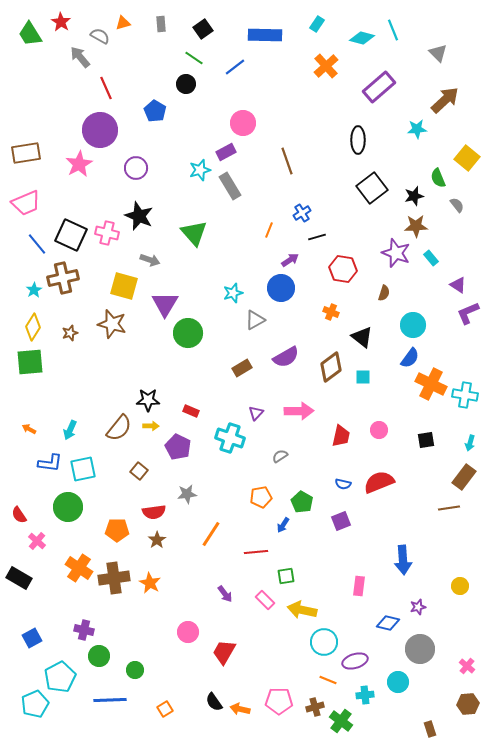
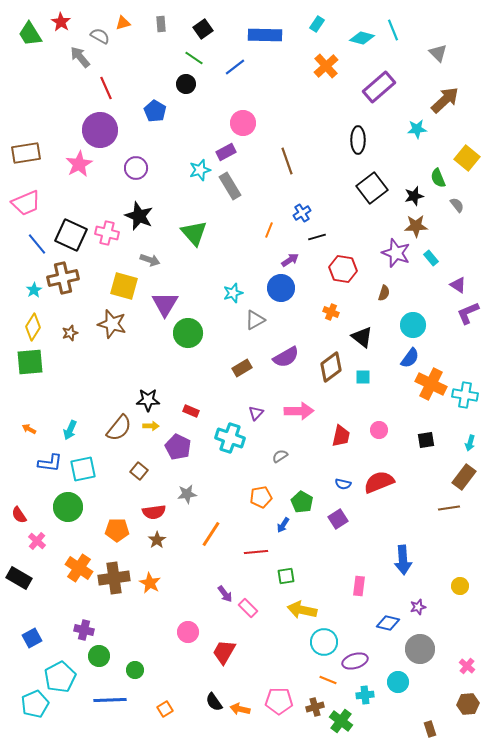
purple square at (341, 521): moved 3 px left, 2 px up; rotated 12 degrees counterclockwise
pink rectangle at (265, 600): moved 17 px left, 8 px down
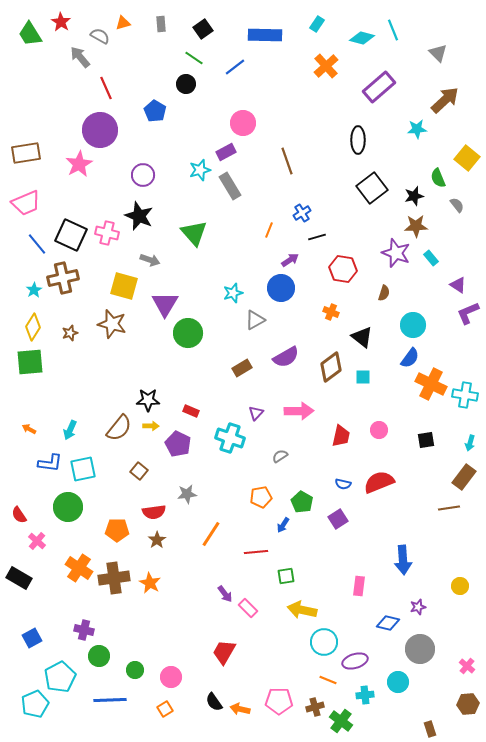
purple circle at (136, 168): moved 7 px right, 7 px down
purple pentagon at (178, 447): moved 3 px up
pink circle at (188, 632): moved 17 px left, 45 px down
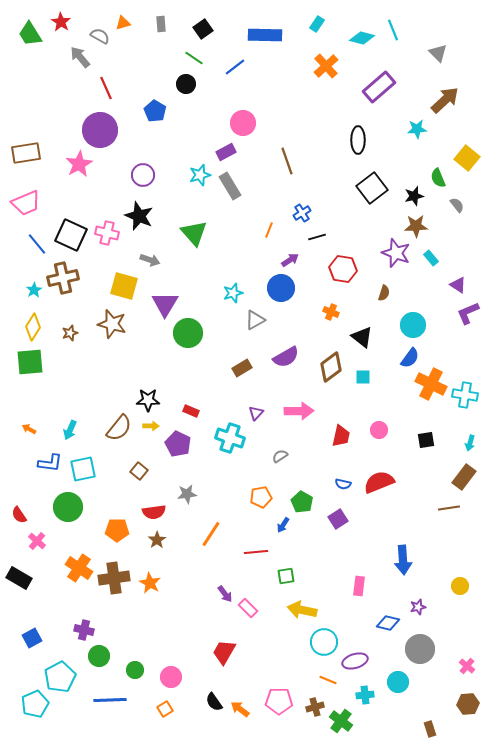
cyan star at (200, 170): moved 5 px down
orange arrow at (240, 709): rotated 24 degrees clockwise
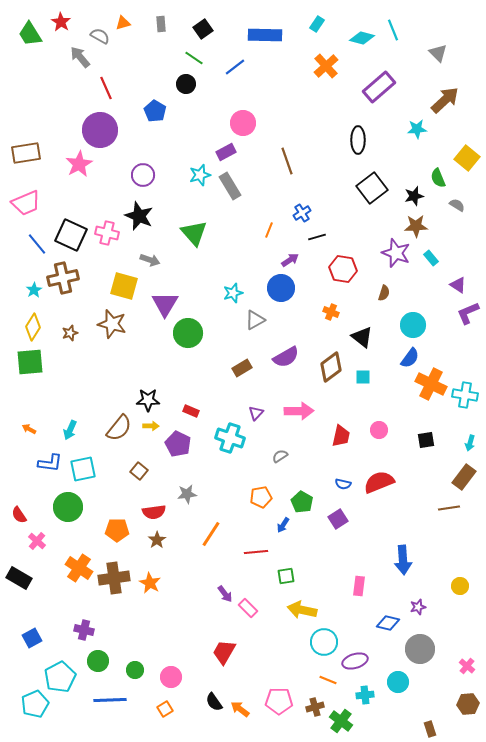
gray semicircle at (457, 205): rotated 21 degrees counterclockwise
green circle at (99, 656): moved 1 px left, 5 px down
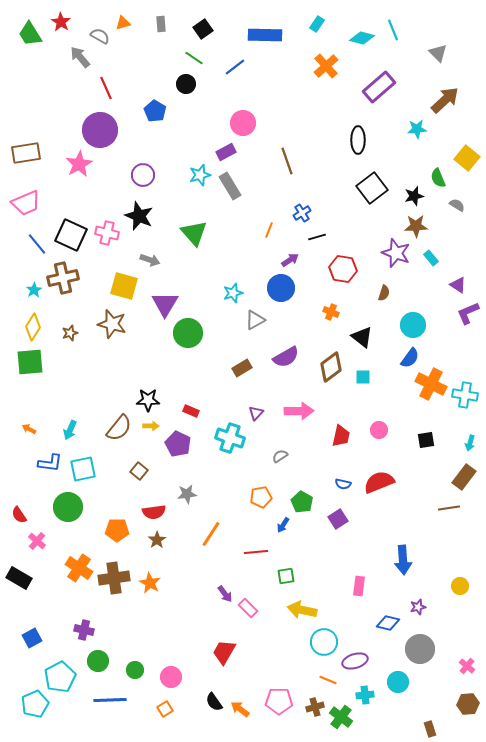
green cross at (341, 721): moved 4 px up
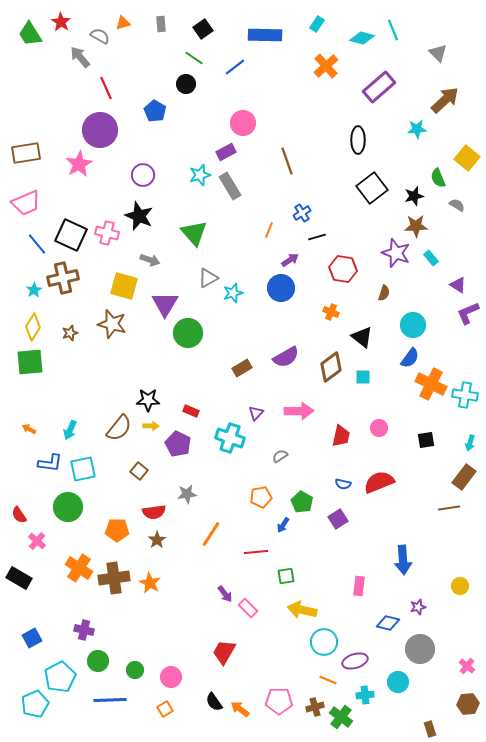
gray triangle at (255, 320): moved 47 px left, 42 px up
pink circle at (379, 430): moved 2 px up
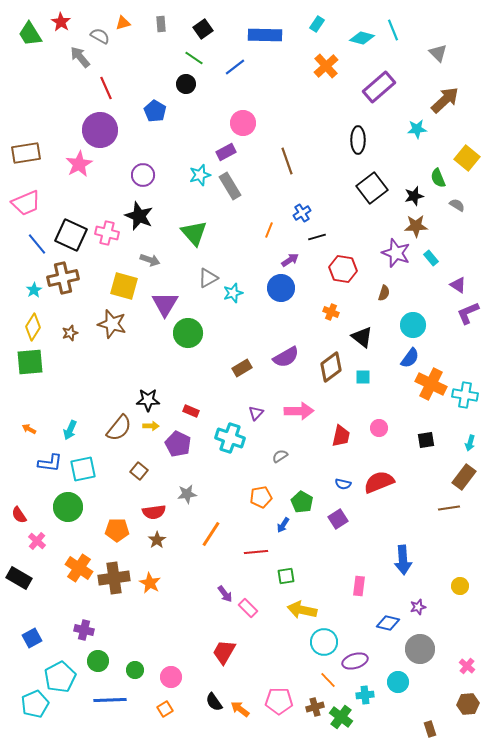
orange line at (328, 680): rotated 24 degrees clockwise
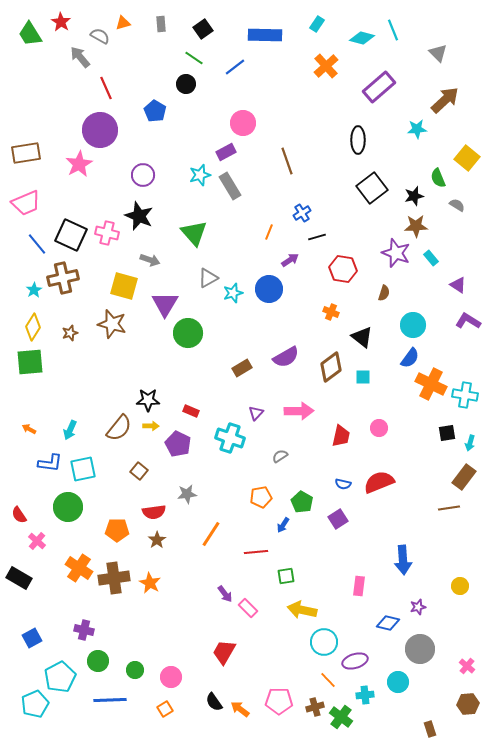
orange line at (269, 230): moved 2 px down
blue circle at (281, 288): moved 12 px left, 1 px down
purple L-shape at (468, 313): moved 8 px down; rotated 55 degrees clockwise
black square at (426, 440): moved 21 px right, 7 px up
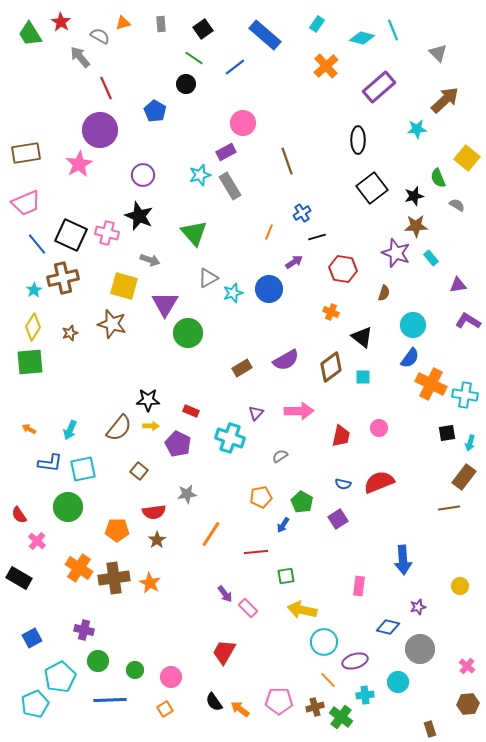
blue rectangle at (265, 35): rotated 40 degrees clockwise
purple arrow at (290, 260): moved 4 px right, 2 px down
purple triangle at (458, 285): rotated 42 degrees counterclockwise
purple semicircle at (286, 357): moved 3 px down
blue diamond at (388, 623): moved 4 px down
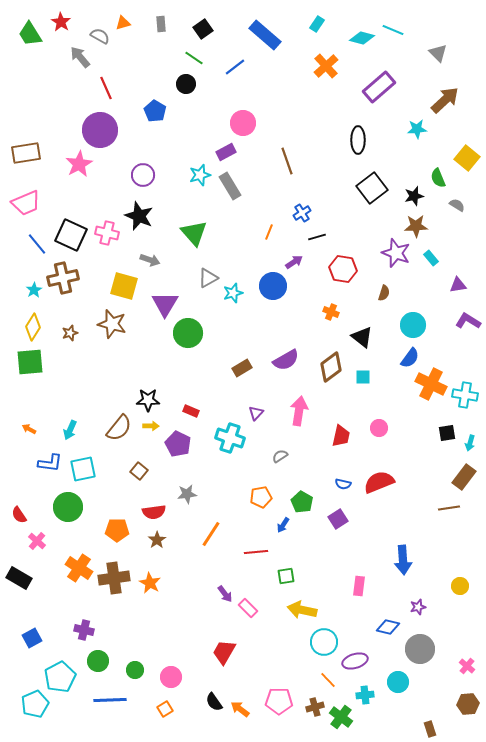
cyan line at (393, 30): rotated 45 degrees counterclockwise
blue circle at (269, 289): moved 4 px right, 3 px up
pink arrow at (299, 411): rotated 80 degrees counterclockwise
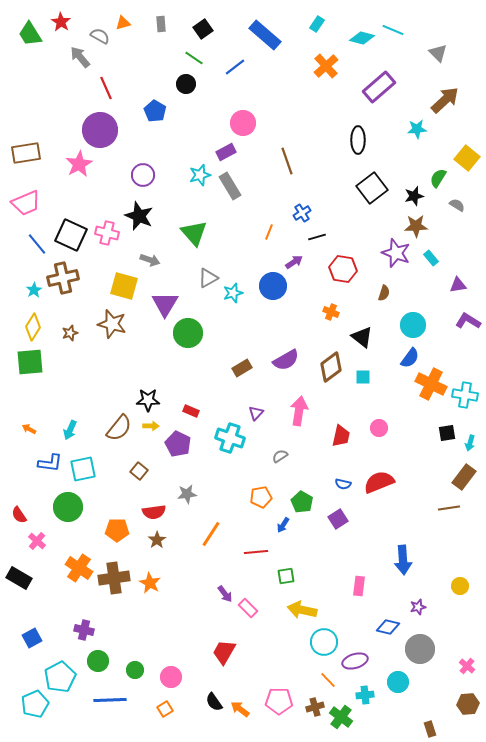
green semicircle at (438, 178): rotated 54 degrees clockwise
